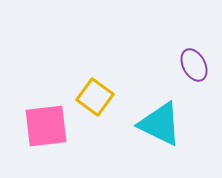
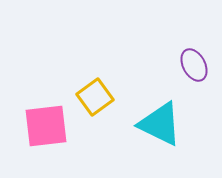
yellow square: rotated 18 degrees clockwise
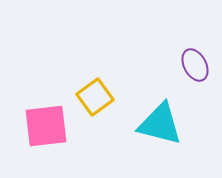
purple ellipse: moved 1 px right
cyan triangle: rotated 12 degrees counterclockwise
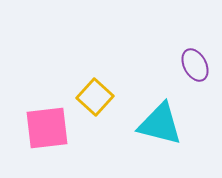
yellow square: rotated 12 degrees counterclockwise
pink square: moved 1 px right, 2 px down
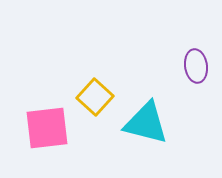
purple ellipse: moved 1 px right, 1 px down; rotated 20 degrees clockwise
cyan triangle: moved 14 px left, 1 px up
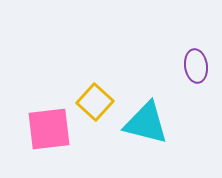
yellow square: moved 5 px down
pink square: moved 2 px right, 1 px down
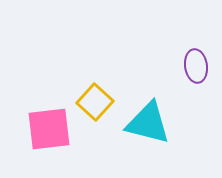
cyan triangle: moved 2 px right
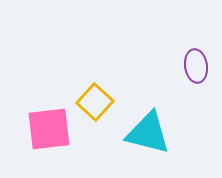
cyan triangle: moved 10 px down
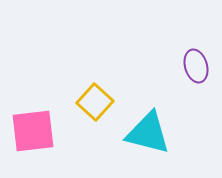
purple ellipse: rotated 8 degrees counterclockwise
pink square: moved 16 px left, 2 px down
